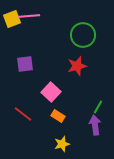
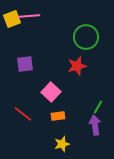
green circle: moved 3 px right, 2 px down
orange rectangle: rotated 40 degrees counterclockwise
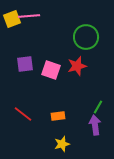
pink square: moved 22 px up; rotated 24 degrees counterclockwise
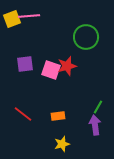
red star: moved 10 px left
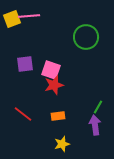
red star: moved 13 px left, 19 px down
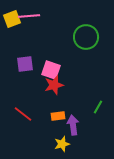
purple arrow: moved 22 px left
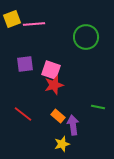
pink line: moved 5 px right, 8 px down
green line: rotated 72 degrees clockwise
orange rectangle: rotated 48 degrees clockwise
